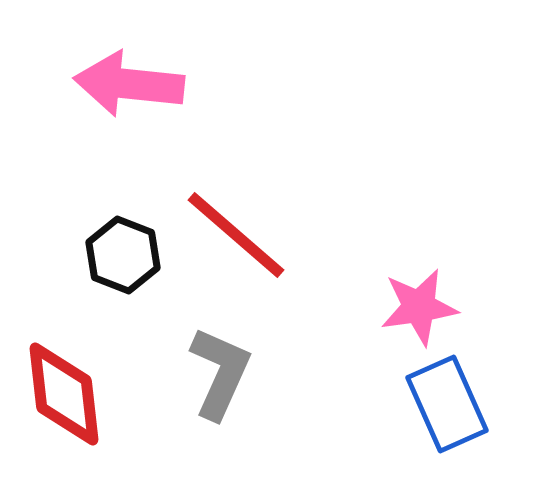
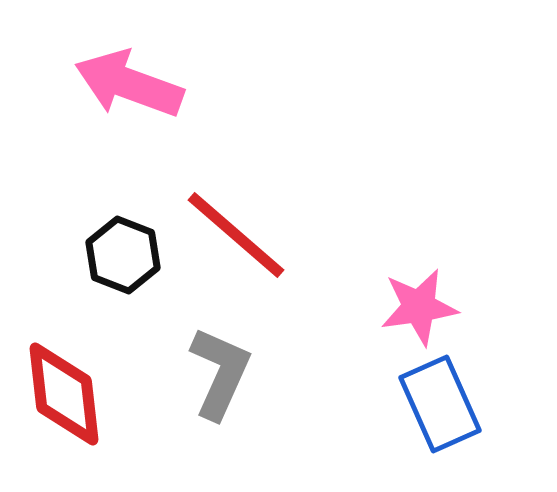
pink arrow: rotated 14 degrees clockwise
blue rectangle: moved 7 px left
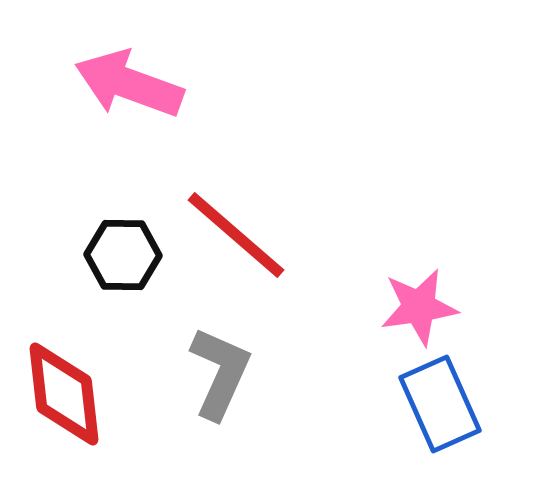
black hexagon: rotated 20 degrees counterclockwise
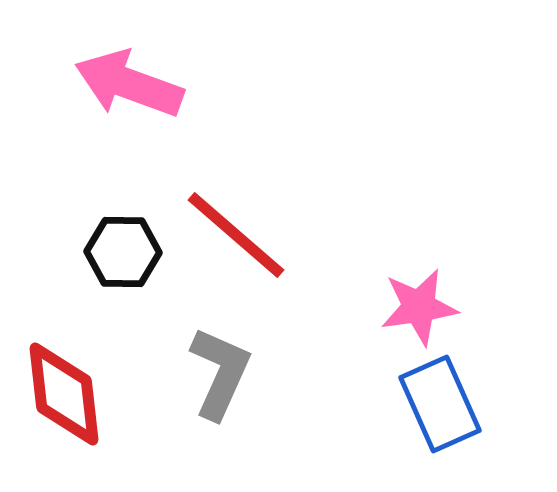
black hexagon: moved 3 px up
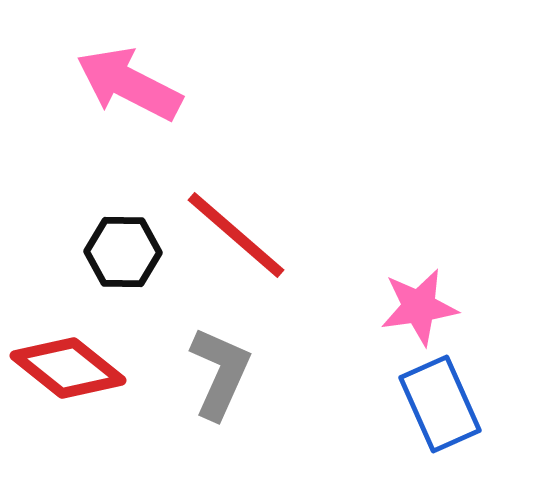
pink arrow: rotated 7 degrees clockwise
red diamond: moved 4 px right, 26 px up; rotated 45 degrees counterclockwise
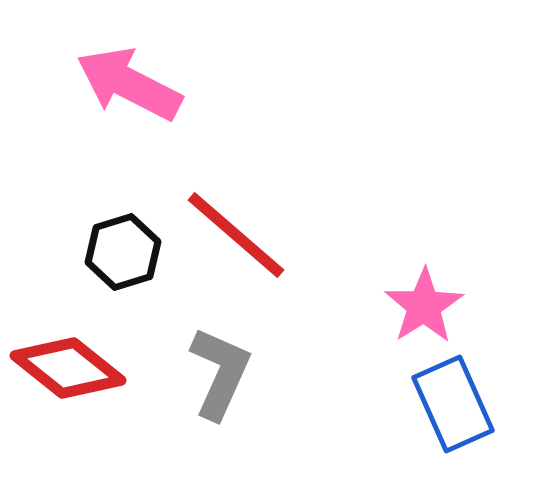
black hexagon: rotated 18 degrees counterclockwise
pink star: moved 5 px right, 1 px up; rotated 24 degrees counterclockwise
blue rectangle: moved 13 px right
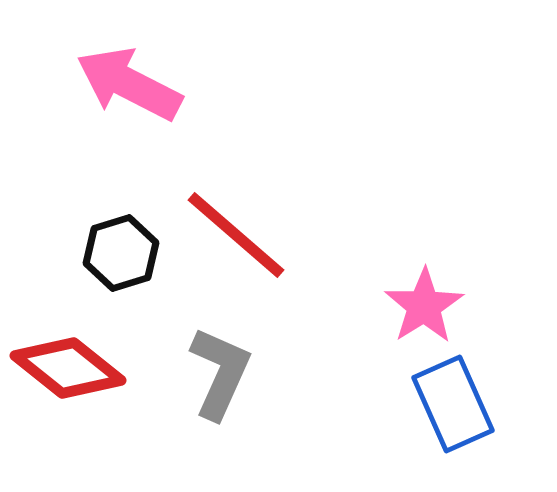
black hexagon: moved 2 px left, 1 px down
